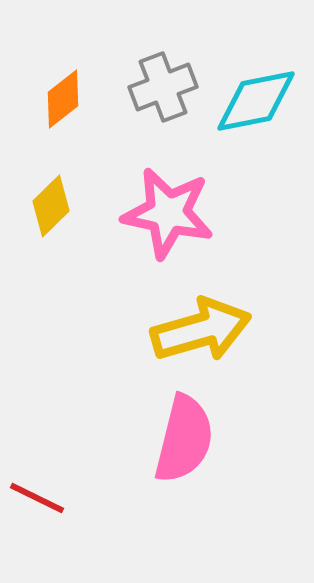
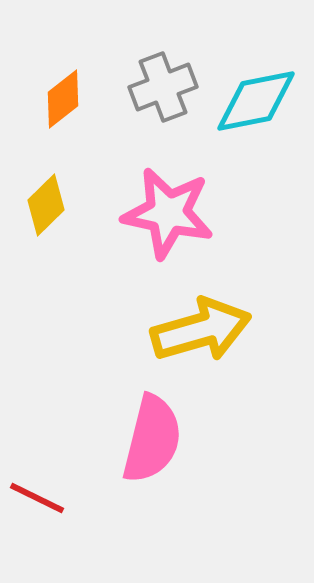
yellow diamond: moved 5 px left, 1 px up
pink semicircle: moved 32 px left
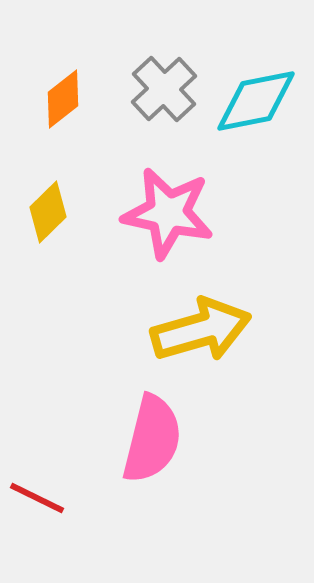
gray cross: moved 1 px right, 2 px down; rotated 22 degrees counterclockwise
yellow diamond: moved 2 px right, 7 px down
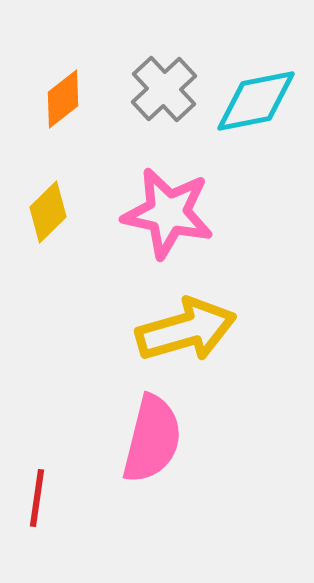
yellow arrow: moved 15 px left
red line: rotated 72 degrees clockwise
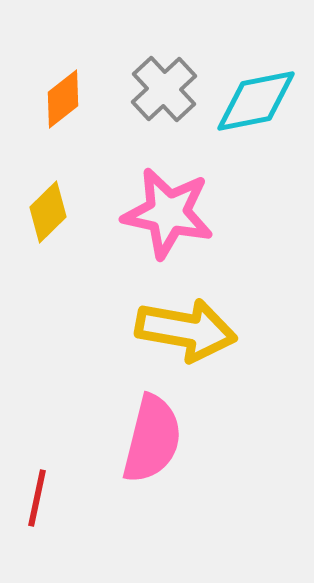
yellow arrow: rotated 26 degrees clockwise
red line: rotated 4 degrees clockwise
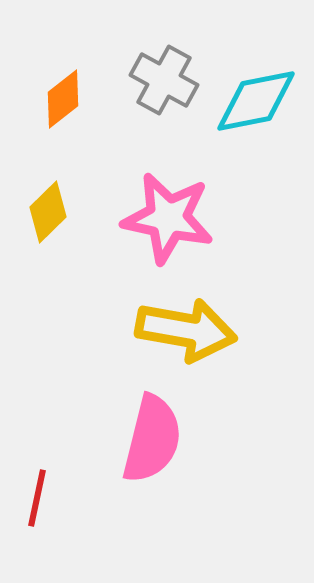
gray cross: moved 9 px up; rotated 18 degrees counterclockwise
pink star: moved 5 px down
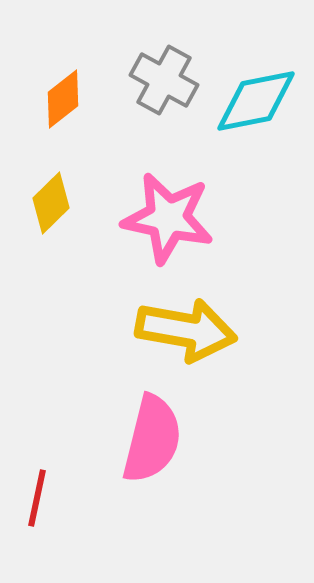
yellow diamond: moved 3 px right, 9 px up
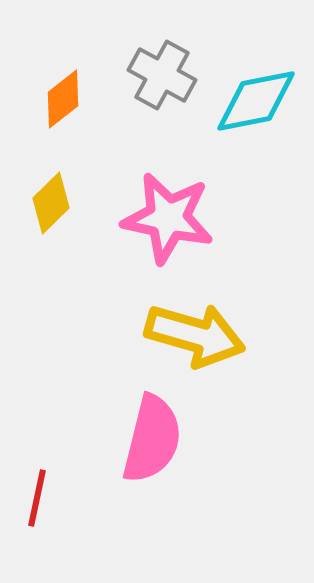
gray cross: moved 2 px left, 5 px up
yellow arrow: moved 9 px right, 5 px down; rotated 6 degrees clockwise
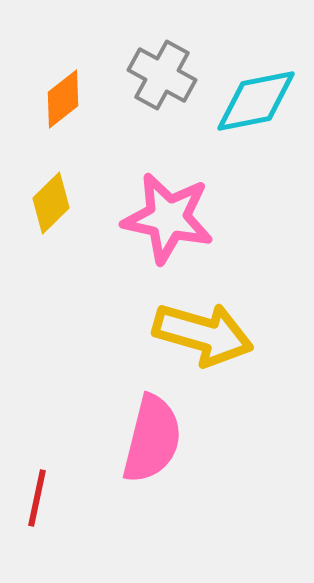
yellow arrow: moved 8 px right, 1 px up
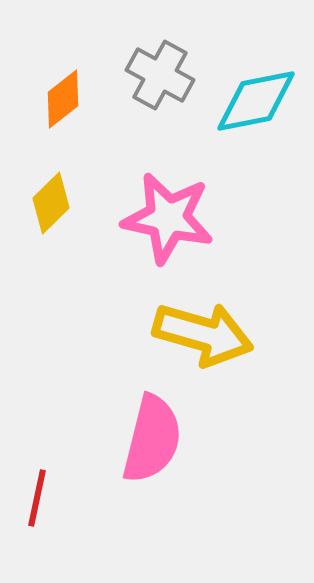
gray cross: moved 2 px left
